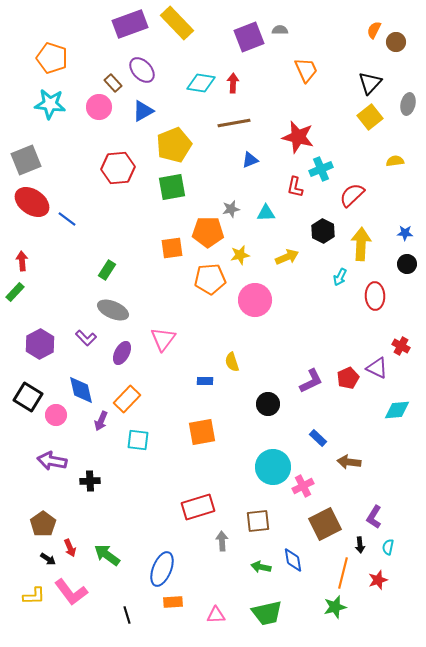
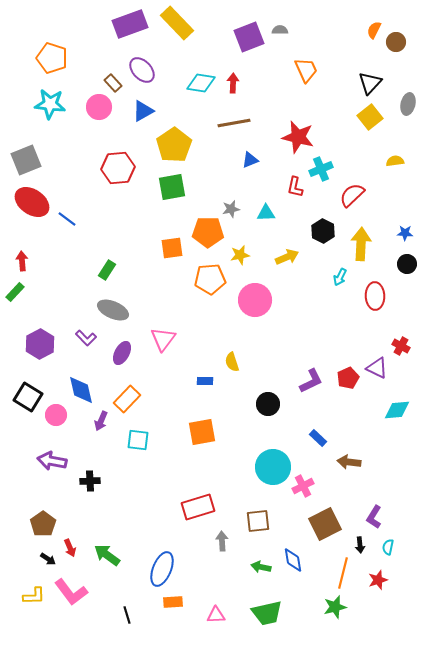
yellow pentagon at (174, 145): rotated 12 degrees counterclockwise
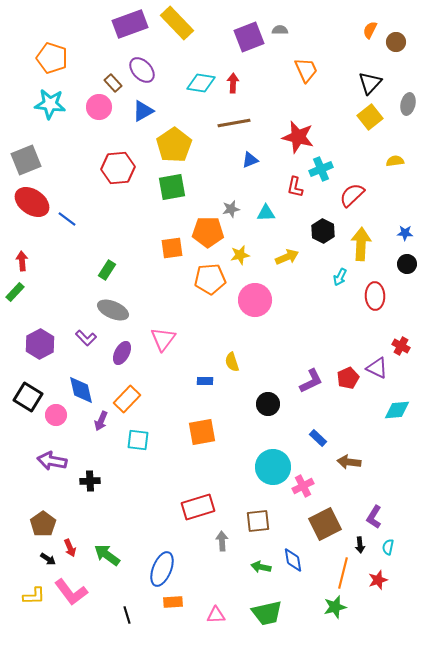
orange semicircle at (374, 30): moved 4 px left
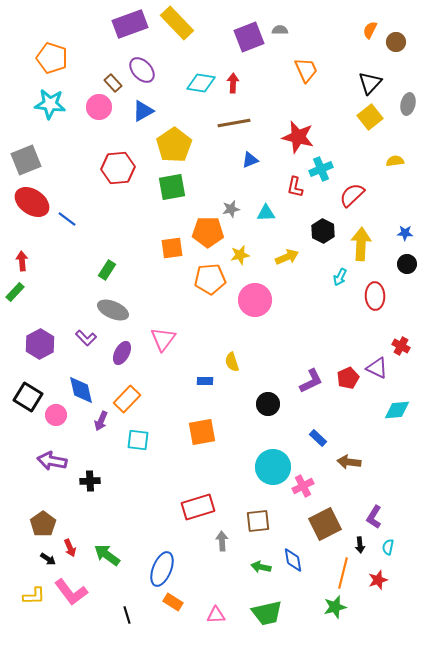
orange rectangle at (173, 602): rotated 36 degrees clockwise
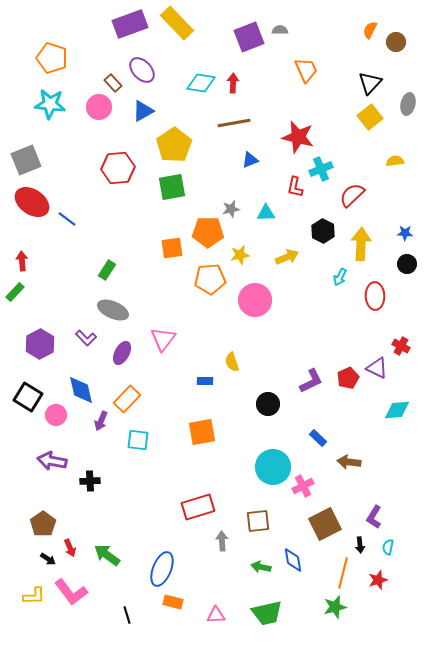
orange rectangle at (173, 602): rotated 18 degrees counterclockwise
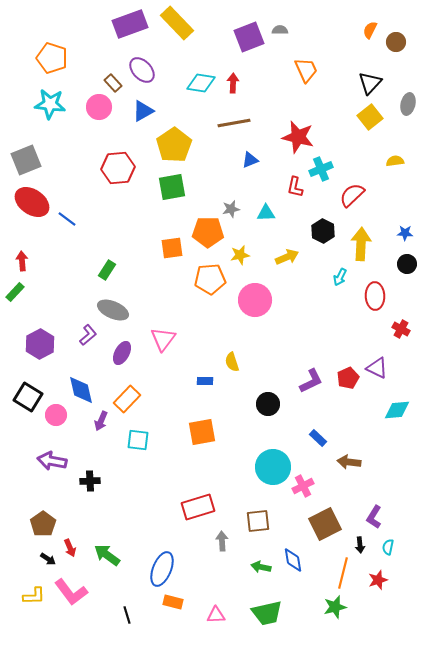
purple L-shape at (86, 338): moved 2 px right, 3 px up; rotated 85 degrees counterclockwise
red cross at (401, 346): moved 17 px up
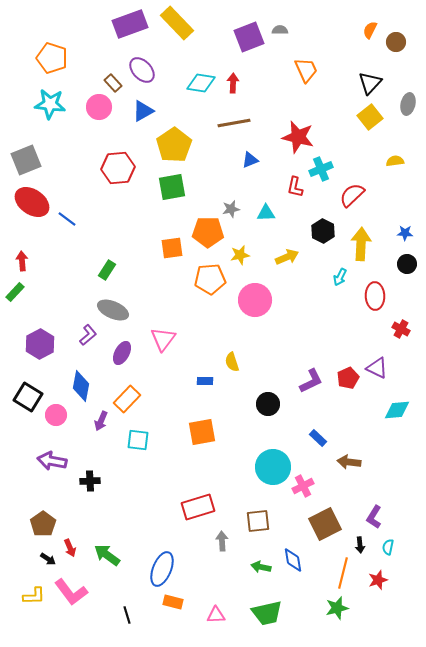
blue diamond at (81, 390): moved 4 px up; rotated 24 degrees clockwise
green star at (335, 607): moved 2 px right, 1 px down
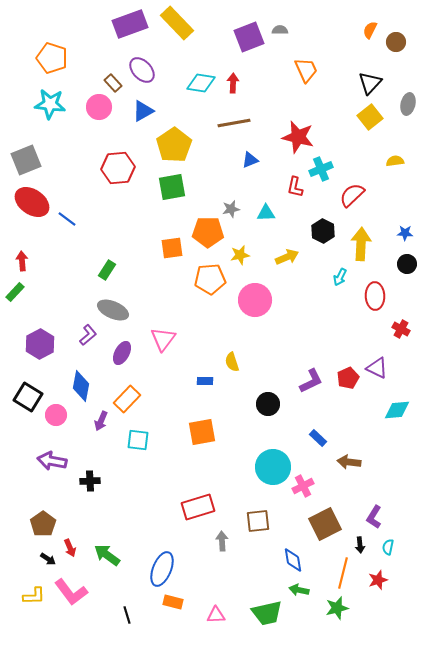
green arrow at (261, 567): moved 38 px right, 23 px down
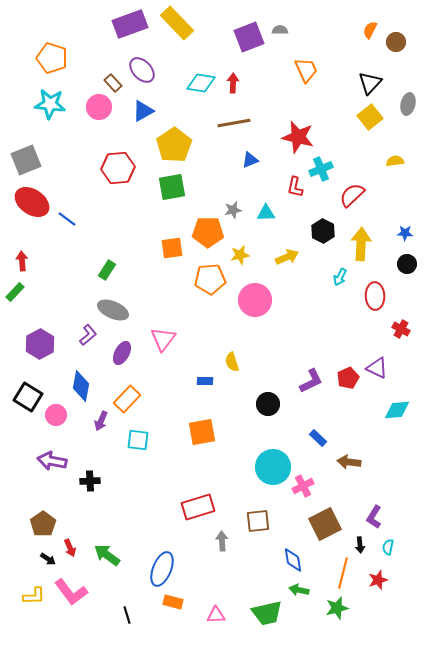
gray star at (231, 209): moved 2 px right, 1 px down
